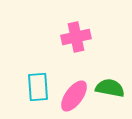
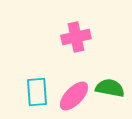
cyan rectangle: moved 1 px left, 5 px down
pink ellipse: rotated 8 degrees clockwise
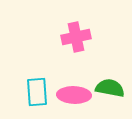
pink ellipse: moved 1 px up; rotated 48 degrees clockwise
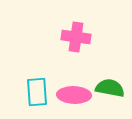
pink cross: rotated 20 degrees clockwise
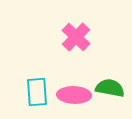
pink cross: rotated 36 degrees clockwise
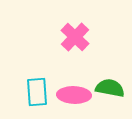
pink cross: moved 1 px left
